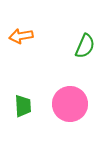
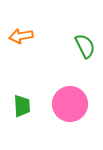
green semicircle: rotated 50 degrees counterclockwise
green trapezoid: moved 1 px left
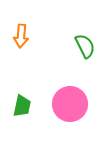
orange arrow: rotated 75 degrees counterclockwise
green trapezoid: rotated 15 degrees clockwise
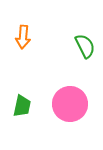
orange arrow: moved 2 px right, 1 px down
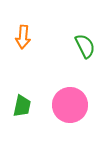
pink circle: moved 1 px down
